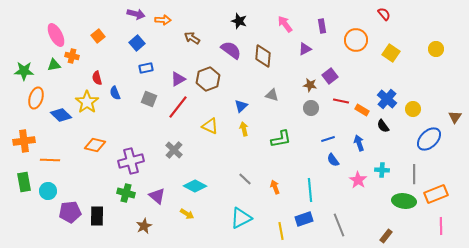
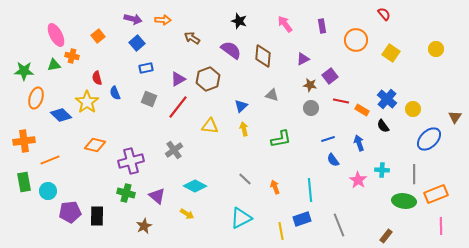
purple arrow at (136, 14): moved 3 px left, 5 px down
purple triangle at (305, 49): moved 2 px left, 10 px down
yellow triangle at (210, 126): rotated 18 degrees counterclockwise
gray cross at (174, 150): rotated 12 degrees clockwise
orange line at (50, 160): rotated 24 degrees counterclockwise
blue rectangle at (304, 219): moved 2 px left
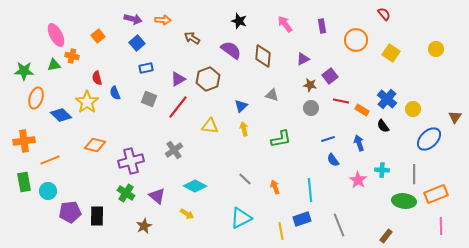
green cross at (126, 193): rotated 18 degrees clockwise
